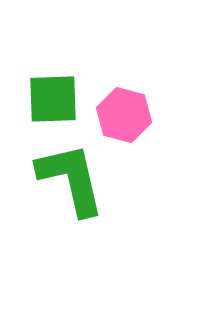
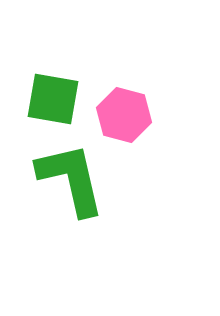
green square: rotated 12 degrees clockwise
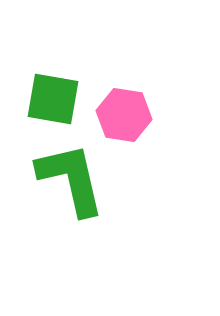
pink hexagon: rotated 6 degrees counterclockwise
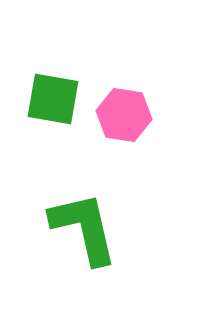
green L-shape: moved 13 px right, 49 px down
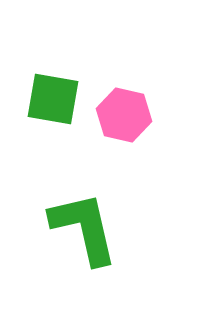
pink hexagon: rotated 4 degrees clockwise
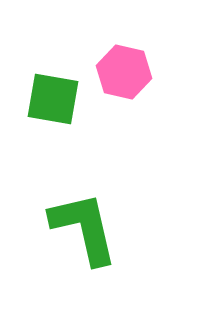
pink hexagon: moved 43 px up
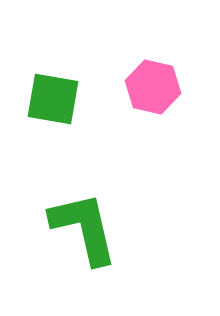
pink hexagon: moved 29 px right, 15 px down
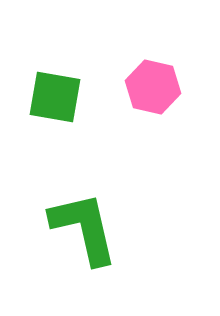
green square: moved 2 px right, 2 px up
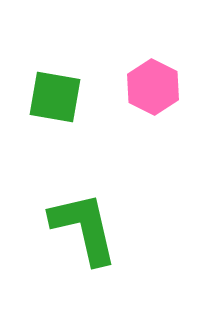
pink hexagon: rotated 14 degrees clockwise
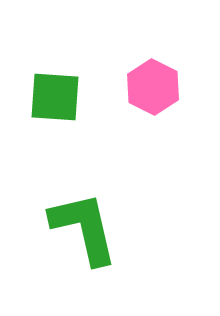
green square: rotated 6 degrees counterclockwise
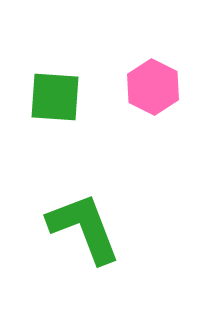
green L-shape: rotated 8 degrees counterclockwise
